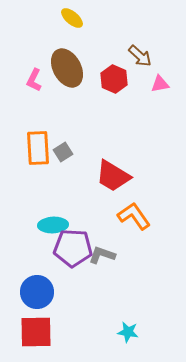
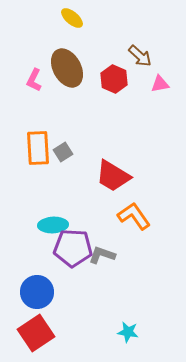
red square: moved 1 px down; rotated 33 degrees counterclockwise
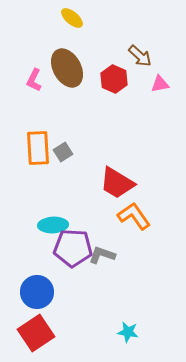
red trapezoid: moved 4 px right, 7 px down
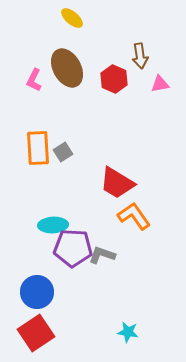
brown arrow: rotated 40 degrees clockwise
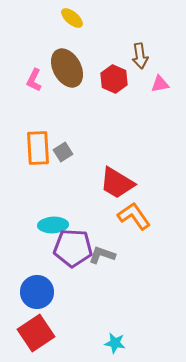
cyan star: moved 13 px left, 11 px down
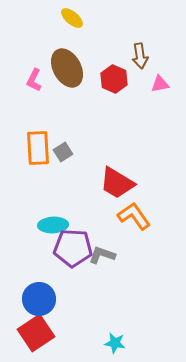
blue circle: moved 2 px right, 7 px down
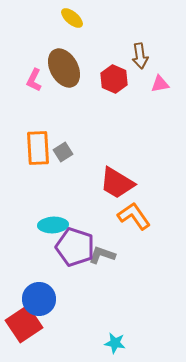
brown ellipse: moved 3 px left
purple pentagon: moved 2 px right, 1 px up; rotated 15 degrees clockwise
red square: moved 12 px left, 9 px up
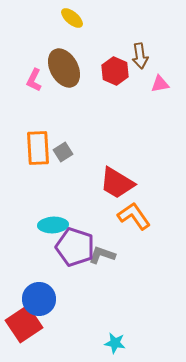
red hexagon: moved 1 px right, 8 px up
